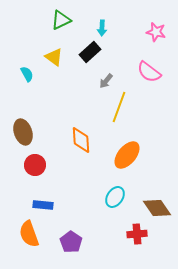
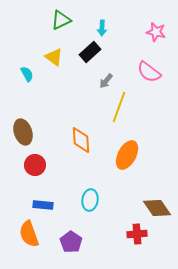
orange ellipse: rotated 12 degrees counterclockwise
cyan ellipse: moved 25 px left, 3 px down; rotated 25 degrees counterclockwise
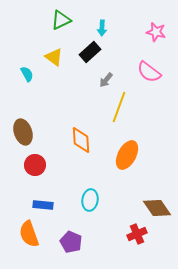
gray arrow: moved 1 px up
red cross: rotated 18 degrees counterclockwise
purple pentagon: rotated 10 degrees counterclockwise
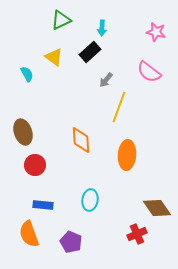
orange ellipse: rotated 24 degrees counterclockwise
